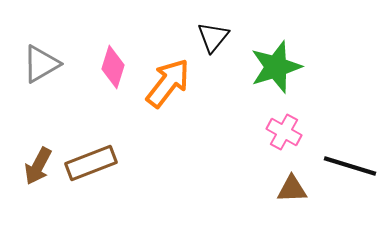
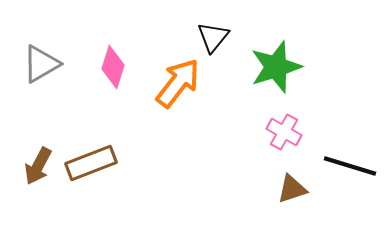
orange arrow: moved 10 px right
brown triangle: rotated 16 degrees counterclockwise
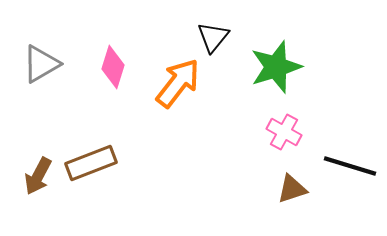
brown arrow: moved 10 px down
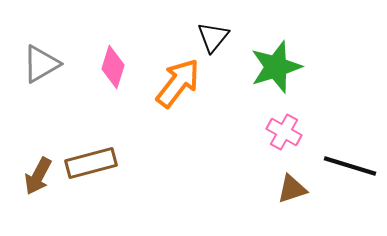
brown rectangle: rotated 6 degrees clockwise
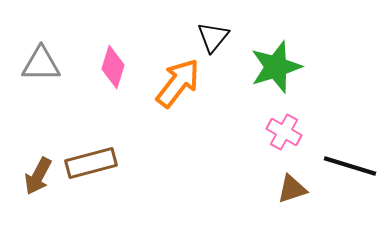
gray triangle: rotated 30 degrees clockwise
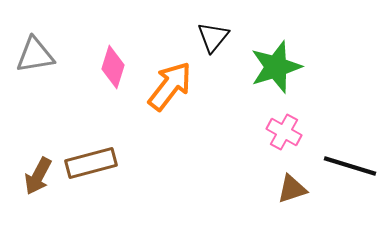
gray triangle: moved 6 px left, 9 px up; rotated 9 degrees counterclockwise
orange arrow: moved 8 px left, 3 px down
